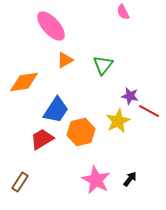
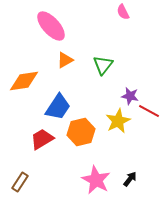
orange diamond: moved 1 px up
blue trapezoid: moved 2 px right, 3 px up
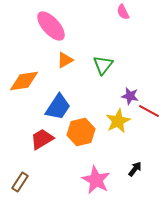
black arrow: moved 5 px right, 10 px up
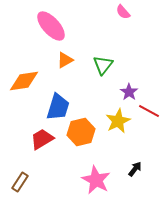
pink semicircle: rotated 14 degrees counterclockwise
purple star: moved 1 px left, 4 px up; rotated 24 degrees clockwise
blue trapezoid: rotated 16 degrees counterclockwise
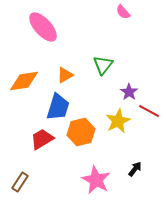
pink ellipse: moved 8 px left, 1 px down
orange triangle: moved 15 px down
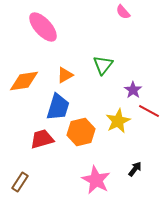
purple star: moved 4 px right, 2 px up
red trapezoid: rotated 15 degrees clockwise
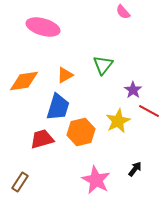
pink ellipse: rotated 32 degrees counterclockwise
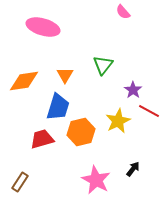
orange triangle: rotated 30 degrees counterclockwise
black arrow: moved 2 px left
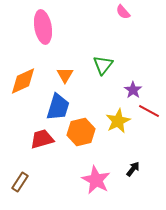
pink ellipse: rotated 64 degrees clockwise
orange diamond: moved 1 px left; rotated 16 degrees counterclockwise
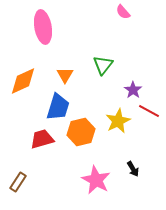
black arrow: rotated 112 degrees clockwise
brown rectangle: moved 2 px left
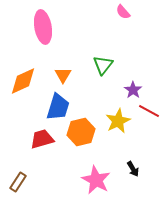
orange triangle: moved 2 px left
